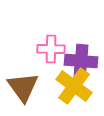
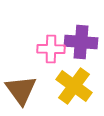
purple cross: moved 19 px up
brown triangle: moved 2 px left, 3 px down
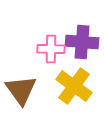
purple cross: moved 1 px right
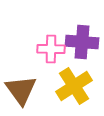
yellow cross: rotated 21 degrees clockwise
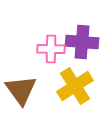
yellow cross: moved 1 px right
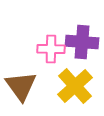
yellow cross: rotated 9 degrees counterclockwise
brown triangle: moved 4 px up
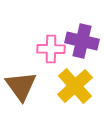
purple cross: moved 1 px up; rotated 8 degrees clockwise
